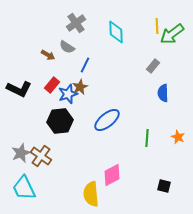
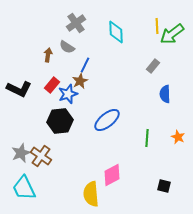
brown arrow: rotated 112 degrees counterclockwise
brown star: moved 6 px up
blue semicircle: moved 2 px right, 1 px down
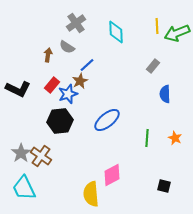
green arrow: moved 5 px right, 1 px up; rotated 15 degrees clockwise
blue line: moved 2 px right; rotated 21 degrees clockwise
black L-shape: moved 1 px left
orange star: moved 3 px left, 1 px down
gray star: rotated 12 degrees counterclockwise
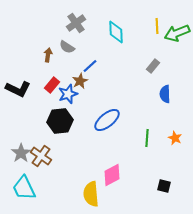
blue line: moved 3 px right, 1 px down
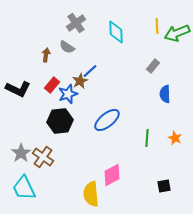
brown arrow: moved 2 px left
blue line: moved 5 px down
brown cross: moved 2 px right, 1 px down
black square: rotated 24 degrees counterclockwise
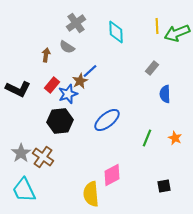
gray rectangle: moved 1 px left, 2 px down
green line: rotated 18 degrees clockwise
cyan trapezoid: moved 2 px down
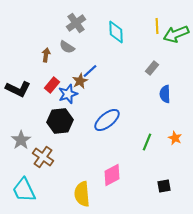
green arrow: moved 1 px left, 1 px down
green line: moved 4 px down
gray star: moved 13 px up
yellow semicircle: moved 9 px left
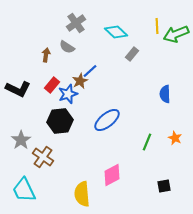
cyan diamond: rotated 45 degrees counterclockwise
gray rectangle: moved 20 px left, 14 px up
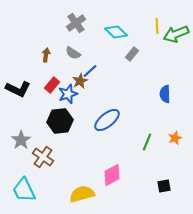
gray semicircle: moved 6 px right, 6 px down
orange star: rotated 24 degrees clockwise
yellow semicircle: rotated 80 degrees clockwise
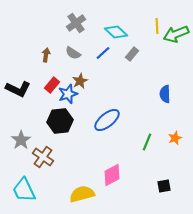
blue line: moved 13 px right, 18 px up
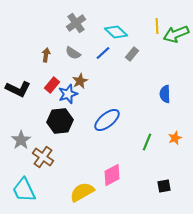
yellow semicircle: moved 2 px up; rotated 15 degrees counterclockwise
